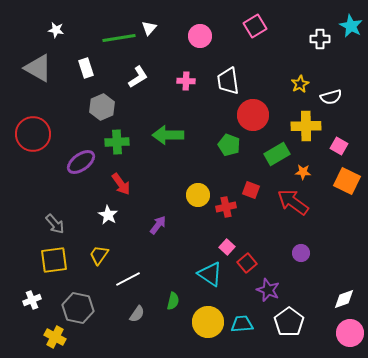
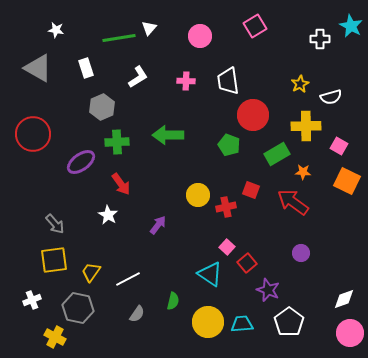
yellow trapezoid at (99, 255): moved 8 px left, 17 px down
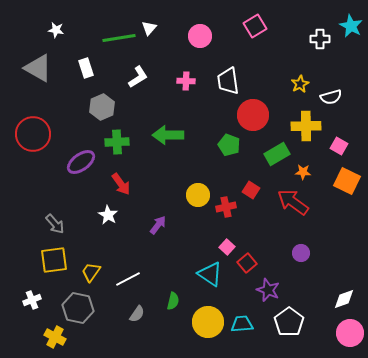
red square at (251, 190): rotated 12 degrees clockwise
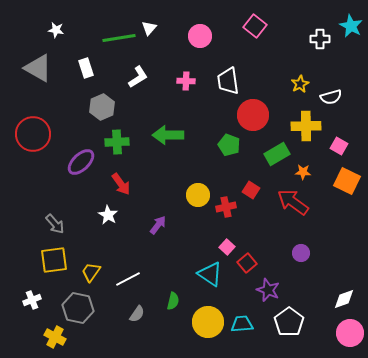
pink square at (255, 26): rotated 20 degrees counterclockwise
purple ellipse at (81, 162): rotated 8 degrees counterclockwise
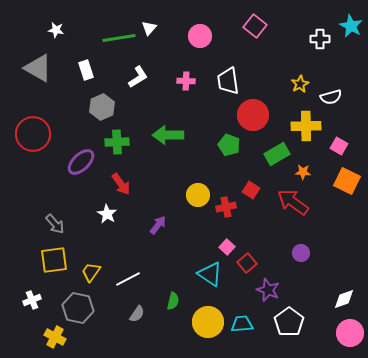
white rectangle at (86, 68): moved 2 px down
white star at (108, 215): moved 1 px left, 1 px up
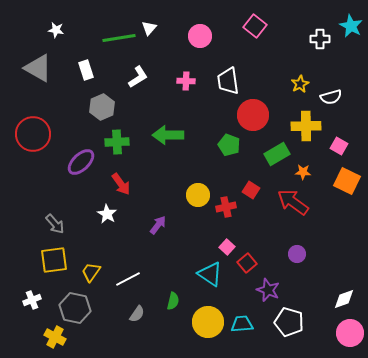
purple circle at (301, 253): moved 4 px left, 1 px down
gray hexagon at (78, 308): moved 3 px left
white pentagon at (289, 322): rotated 20 degrees counterclockwise
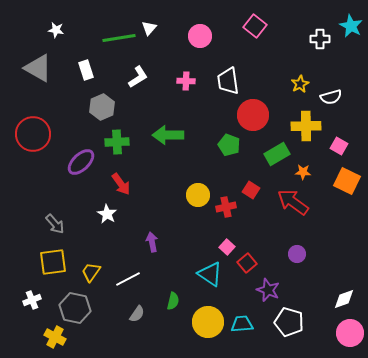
purple arrow at (158, 225): moved 6 px left, 17 px down; rotated 48 degrees counterclockwise
yellow square at (54, 260): moved 1 px left, 2 px down
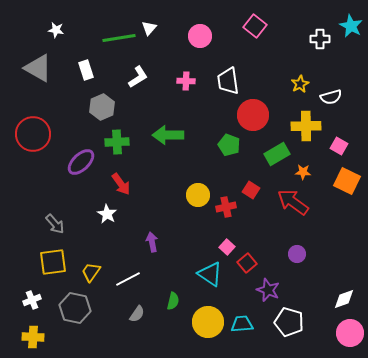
yellow cross at (55, 337): moved 22 px left; rotated 25 degrees counterclockwise
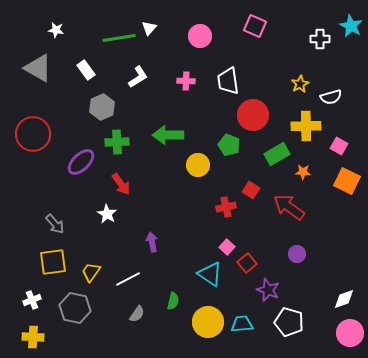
pink square at (255, 26): rotated 15 degrees counterclockwise
white rectangle at (86, 70): rotated 18 degrees counterclockwise
yellow circle at (198, 195): moved 30 px up
red arrow at (293, 202): moved 4 px left, 5 px down
